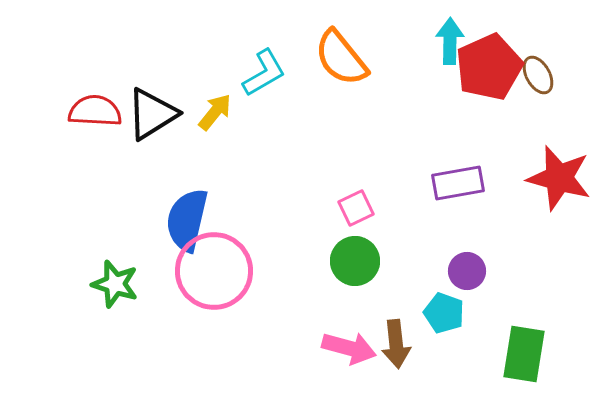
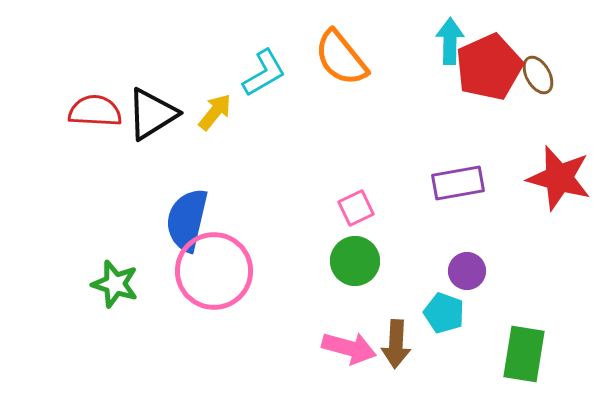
brown arrow: rotated 9 degrees clockwise
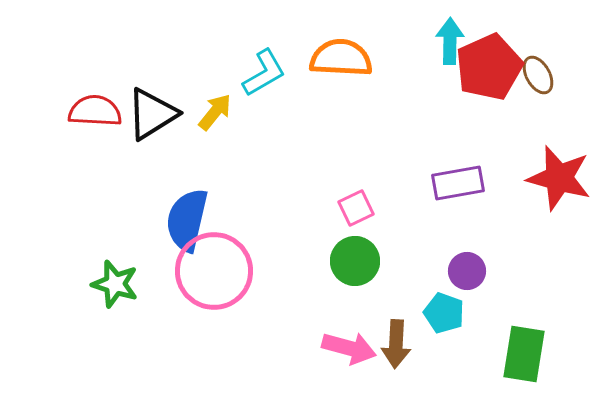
orange semicircle: rotated 132 degrees clockwise
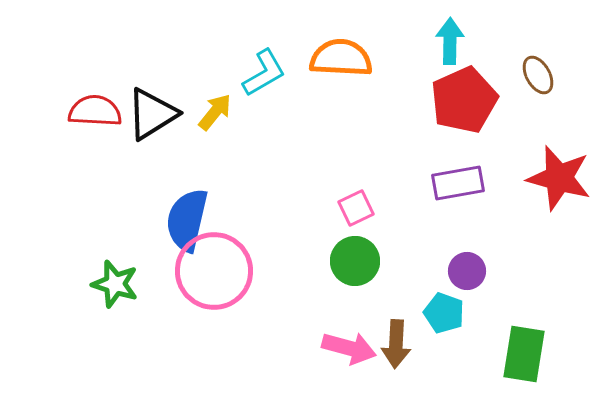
red pentagon: moved 25 px left, 33 px down
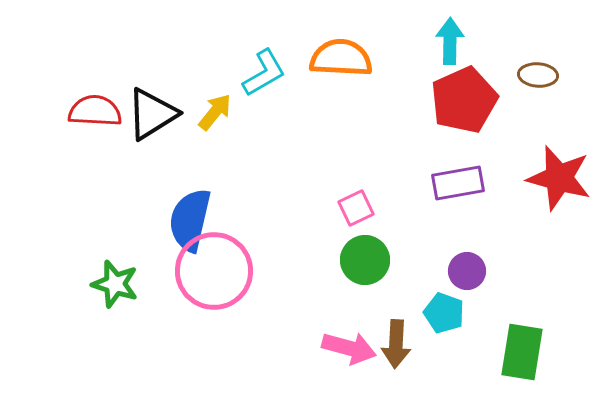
brown ellipse: rotated 57 degrees counterclockwise
blue semicircle: moved 3 px right
green circle: moved 10 px right, 1 px up
green rectangle: moved 2 px left, 2 px up
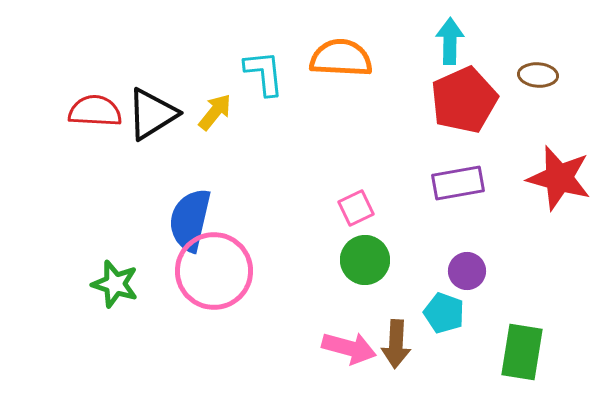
cyan L-shape: rotated 66 degrees counterclockwise
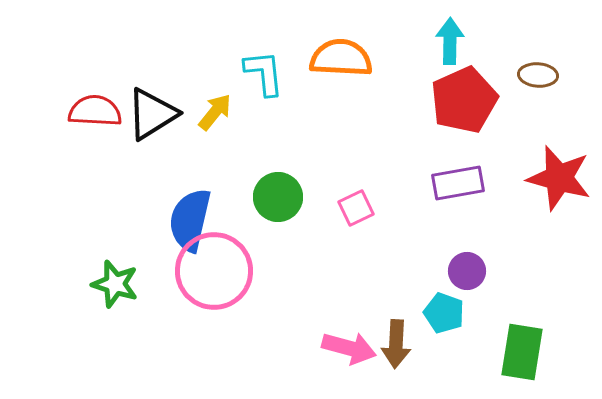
green circle: moved 87 px left, 63 px up
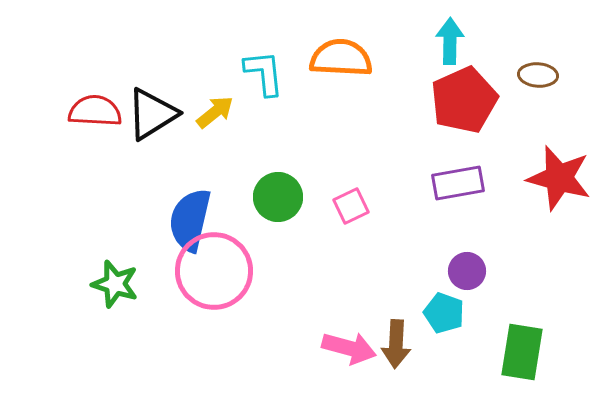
yellow arrow: rotated 12 degrees clockwise
pink square: moved 5 px left, 2 px up
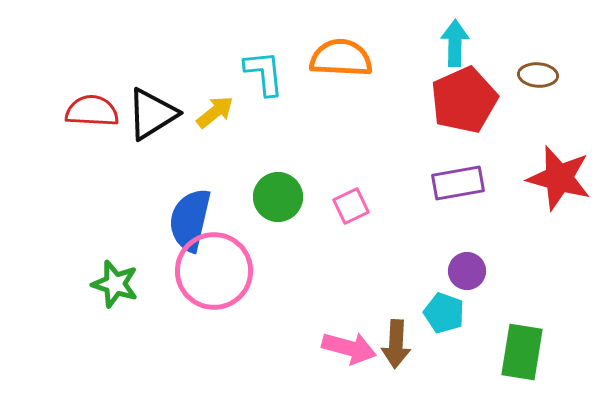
cyan arrow: moved 5 px right, 2 px down
red semicircle: moved 3 px left
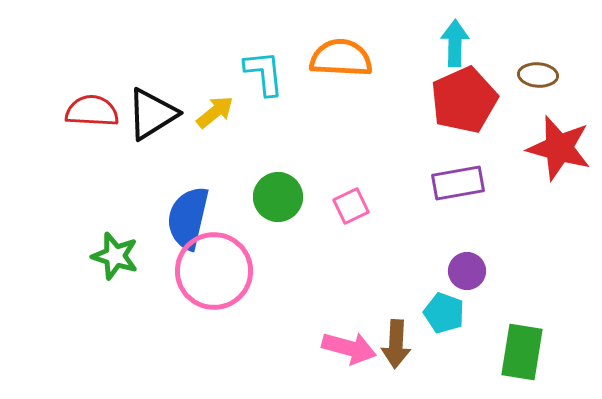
red star: moved 30 px up
blue semicircle: moved 2 px left, 2 px up
green star: moved 28 px up
